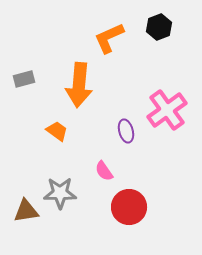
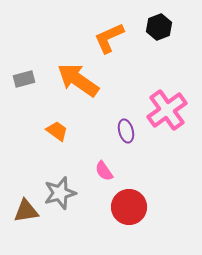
orange arrow: moved 1 px left, 5 px up; rotated 120 degrees clockwise
gray star: rotated 16 degrees counterclockwise
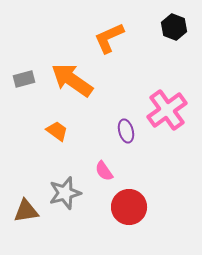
black hexagon: moved 15 px right; rotated 20 degrees counterclockwise
orange arrow: moved 6 px left
gray star: moved 5 px right
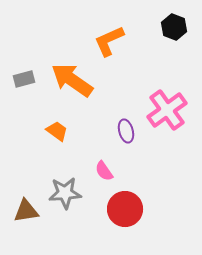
orange L-shape: moved 3 px down
gray star: rotated 12 degrees clockwise
red circle: moved 4 px left, 2 px down
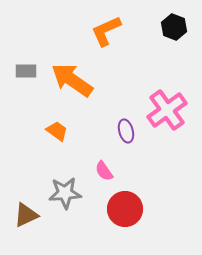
orange L-shape: moved 3 px left, 10 px up
gray rectangle: moved 2 px right, 8 px up; rotated 15 degrees clockwise
brown triangle: moved 4 px down; rotated 16 degrees counterclockwise
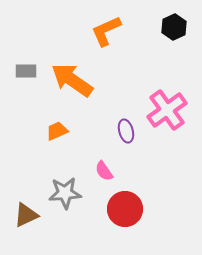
black hexagon: rotated 15 degrees clockwise
orange trapezoid: rotated 60 degrees counterclockwise
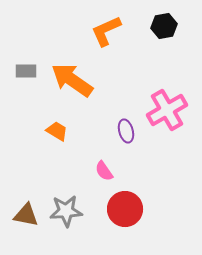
black hexagon: moved 10 px left, 1 px up; rotated 15 degrees clockwise
pink cross: rotated 6 degrees clockwise
orange trapezoid: rotated 55 degrees clockwise
gray star: moved 1 px right, 18 px down
brown triangle: rotated 36 degrees clockwise
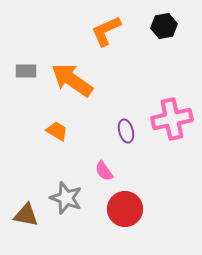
pink cross: moved 5 px right, 9 px down; rotated 18 degrees clockwise
gray star: moved 13 px up; rotated 24 degrees clockwise
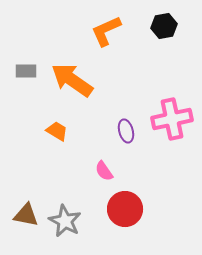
gray star: moved 1 px left, 23 px down; rotated 8 degrees clockwise
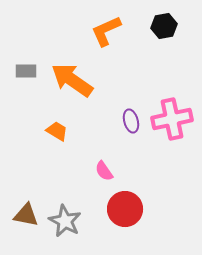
purple ellipse: moved 5 px right, 10 px up
